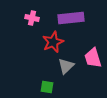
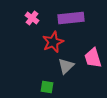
pink cross: rotated 24 degrees clockwise
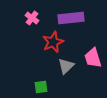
green square: moved 6 px left; rotated 16 degrees counterclockwise
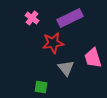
purple rectangle: moved 1 px left; rotated 20 degrees counterclockwise
red star: moved 1 px down; rotated 15 degrees clockwise
gray triangle: moved 2 px down; rotated 24 degrees counterclockwise
green square: rotated 16 degrees clockwise
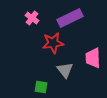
pink trapezoid: rotated 15 degrees clockwise
gray triangle: moved 1 px left, 2 px down
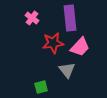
purple rectangle: rotated 70 degrees counterclockwise
pink trapezoid: moved 13 px left, 11 px up; rotated 135 degrees counterclockwise
gray triangle: moved 2 px right
green square: rotated 24 degrees counterclockwise
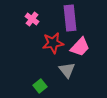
pink cross: moved 1 px down
green square: moved 1 px left, 1 px up; rotated 24 degrees counterclockwise
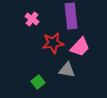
purple rectangle: moved 1 px right, 2 px up
gray triangle: rotated 42 degrees counterclockwise
green square: moved 2 px left, 4 px up
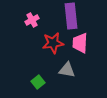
pink cross: moved 1 px down; rotated 24 degrees clockwise
pink trapezoid: moved 4 px up; rotated 140 degrees clockwise
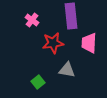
pink cross: rotated 24 degrees counterclockwise
pink trapezoid: moved 9 px right
